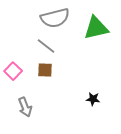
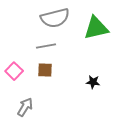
gray line: rotated 48 degrees counterclockwise
pink square: moved 1 px right
black star: moved 17 px up
gray arrow: rotated 126 degrees counterclockwise
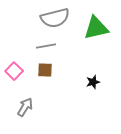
black star: rotated 24 degrees counterclockwise
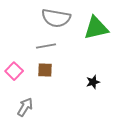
gray semicircle: moved 1 px right; rotated 24 degrees clockwise
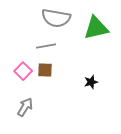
pink square: moved 9 px right
black star: moved 2 px left
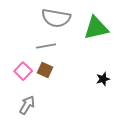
brown square: rotated 21 degrees clockwise
black star: moved 12 px right, 3 px up
gray arrow: moved 2 px right, 2 px up
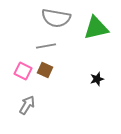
pink square: rotated 18 degrees counterclockwise
black star: moved 6 px left
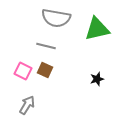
green triangle: moved 1 px right, 1 px down
gray line: rotated 24 degrees clockwise
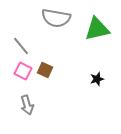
gray line: moved 25 px left; rotated 36 degrees clockwise
gray arrow: rotated 132 degrees clockwise
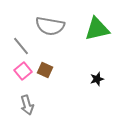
gray semicircle: moved 6 px left, 8 px down
pink square: rotated 24 degrees clockwise
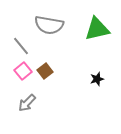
gray semicircle: moved 1 px left, 1 px up
brown square: moved 1 px down; rotated 28 degrees clockwise
gray arrow: moved 2 px up; rotated 60 degrees clockwise
